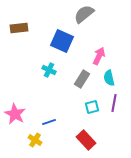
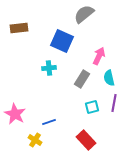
cyan cross: moved 2 px up; rotated 32 degrees counterclockwise
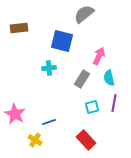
blue square: rotated 10 degrees counterclockwise
